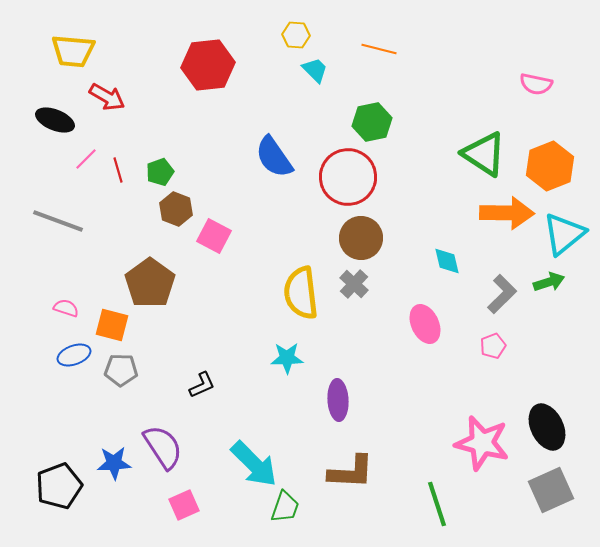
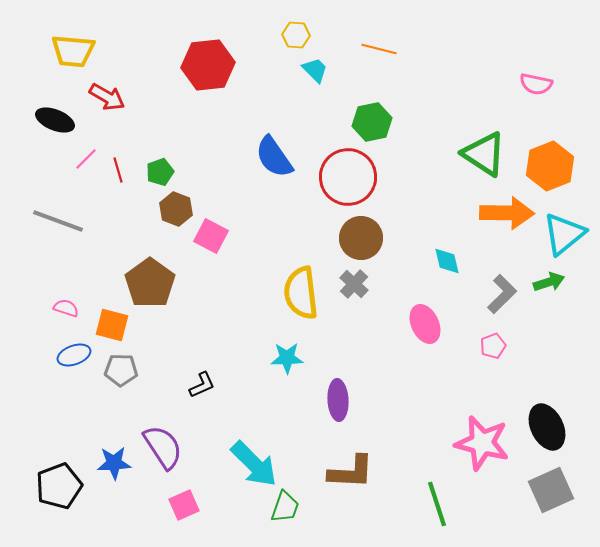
pink square at (214, 236): moved 3 px left
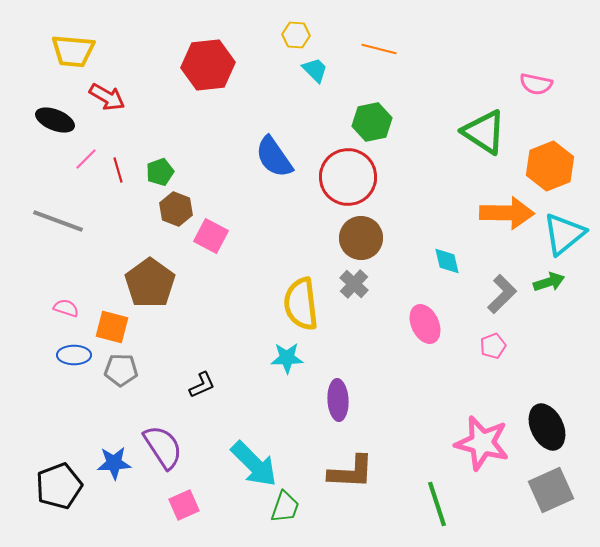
green triangle at (484, 154): moved 22 px up
yellow semicircle at (301, 293): moved 11 px down
orange square at (112, 325): moved 2 px down
blue ellipse at (74, 355): rotated 20 degrees clockwise
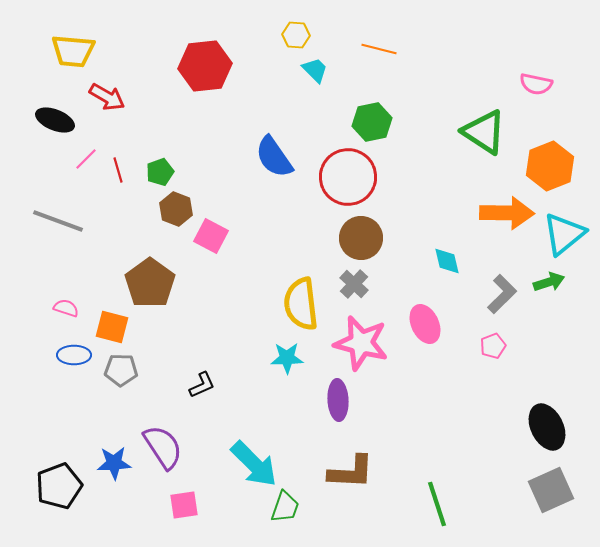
red hexagon at (208, 65): moved 3 px left, 1 px down
pink star at (482, 443): moved 121 px left, 100 px up
pink square at (184, 505): rotated 16 degrees clockwise
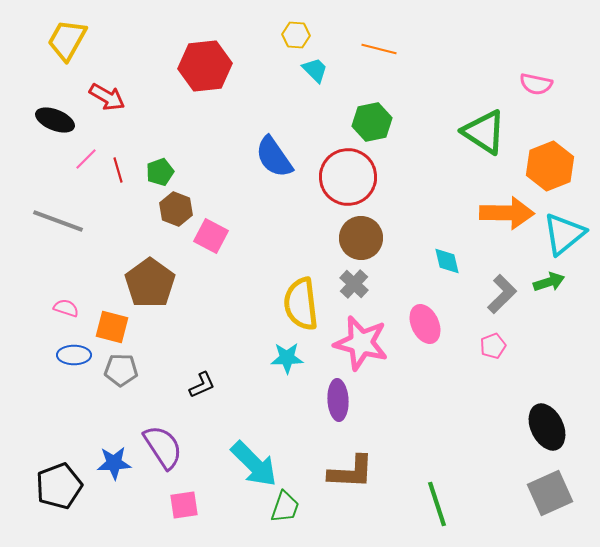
yellow trapezoid at (73, 51): moved 6 px left, 11 px up; rotated 114 degrees clockwise
gray square at (551, 490): moved 1 px left, 3 px down
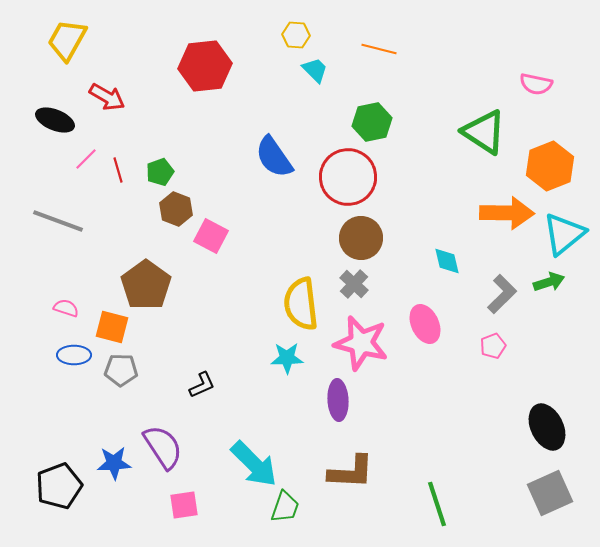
brown pentagon at (150, 283): moved 4 px left, 2 px down
